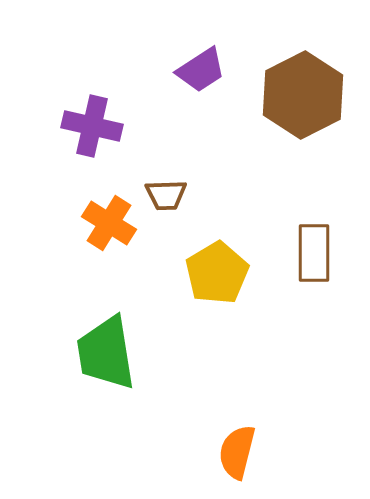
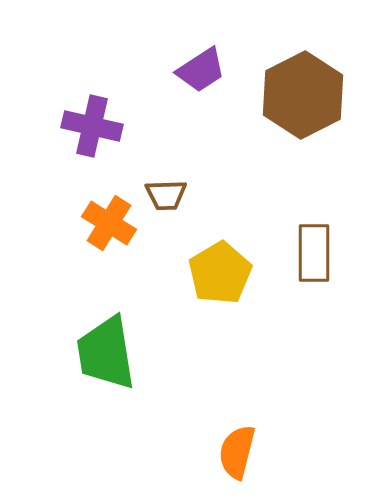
yellow pentagon: moved 3 px right
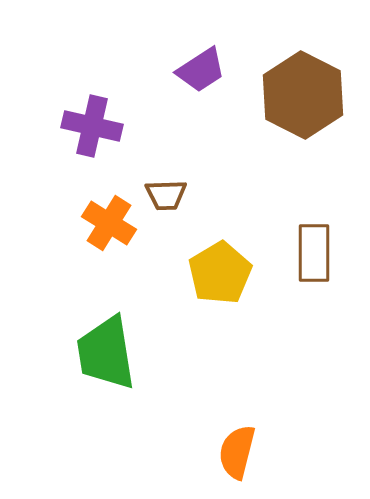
brown hexagon: rotated 6 degrees counterclockwise
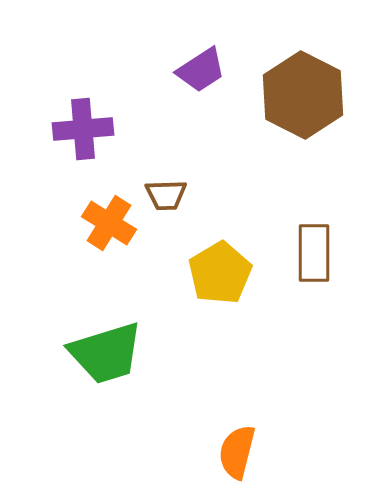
purple cross: moved 9 px left, 3 px down; rotated 18 degrees counterclockwise
green trapezoid: rotated 98 degrees counterclockwise
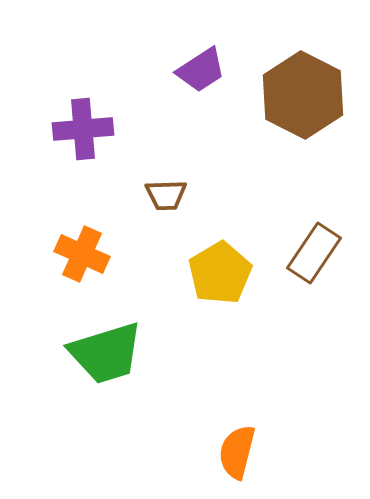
orange cross: moved 27 px left, 31 px down; rotated 8 degrees counterclockwise
brown rectangle: rotated 34 degrees clockwise
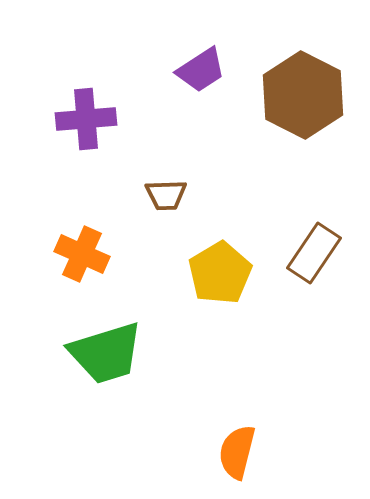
purple cross: moved 3 px right, 10 px up
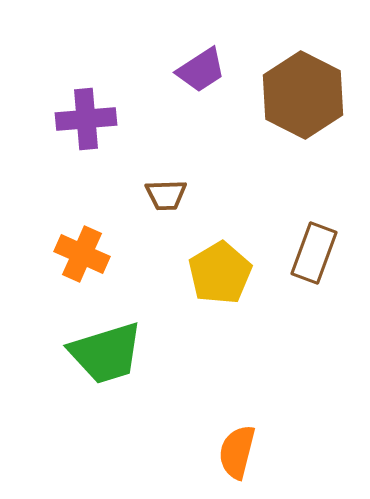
brown rectangle: rotated 14 degrees counterclockwise
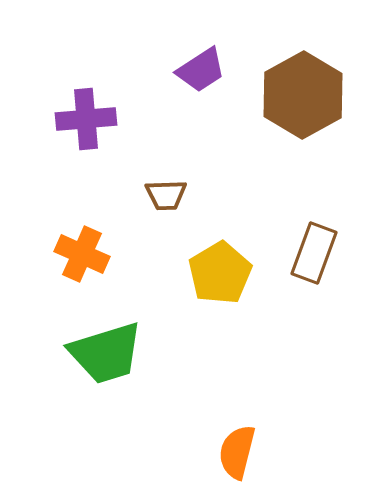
brown hexagon: rotated 4 degrees clockwise
